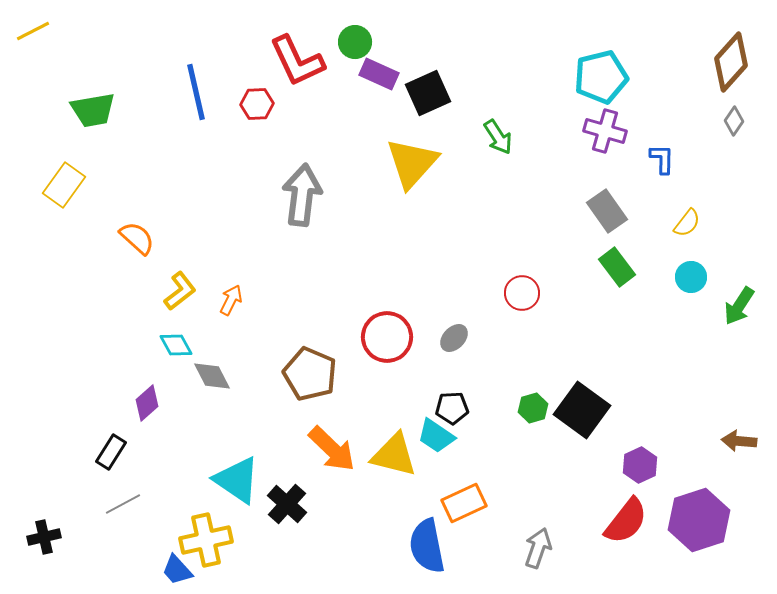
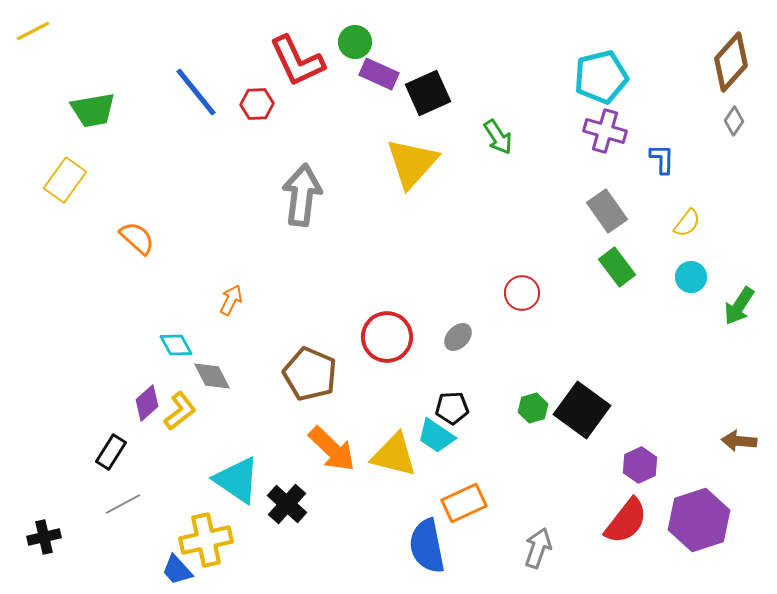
blue line at (196, 92): rotated 26 degrees counterclockwise
yellow rectangle at (64, 185): moved 1 px right, 5 px up
yellow L-shape at (180, 291): moved 120 px down
gray ellipse at (454, 338): moved 4 px right, 1 px up
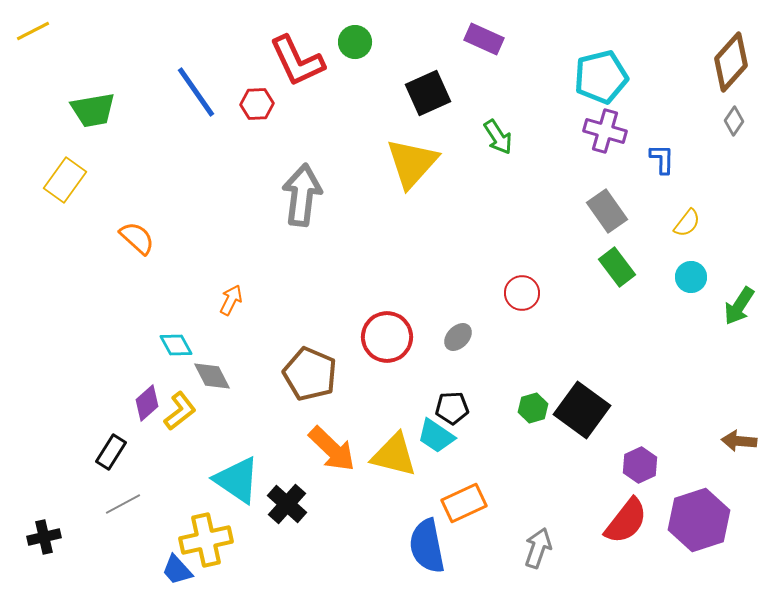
purple rectangle at (379, 74): moved 105 px right, 35 px up
blue line at (196, 92): rotated 4 degrees clockwise
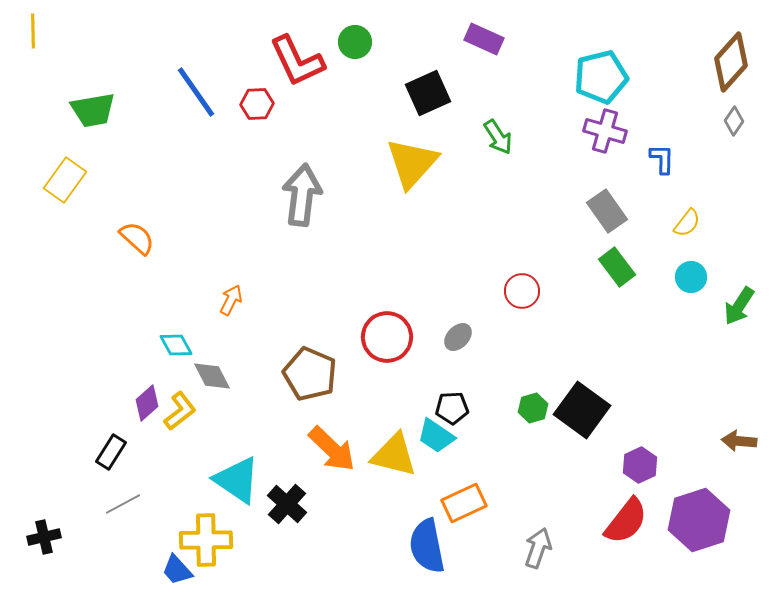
yellow line at (33, 31): rotated 64 degrees counterclockwise
red circle at (522, 293): moved 2 px up
yellow cross at (206, 540): rotated 12 degrees clockwise
